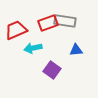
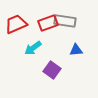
red trapezoid: moved 6 px up
cyan arrow: rotated 24 degrees counterclockwise
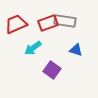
blue triangle: rotated 24 degrees clockwise
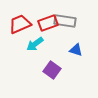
red trapezoid: moved 4 px right
cyan arrow: moved 2 px right, 4 px up
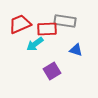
red rectangle: moved 1 px left, 6 px down; rotated 18 degrees clockwise
purple square: moved 1 px down; rotated 24 degrees clockwise
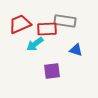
purple square: rotated 24 degrees clockwise
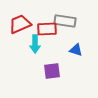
cyan arrow: rotated 54 degrees counterclockwise
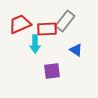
gray rectangle: rotated 60 degrees counterclockwise
blue triangle: rotated 16 degrees clockwise
